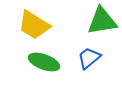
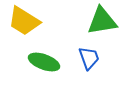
yellow trapezoid: moved 10 px left, 4 px up
blue trapezoid: rotated 110 degrees clockwise
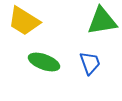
blue trapezoid: moved 1 px right, 5 px down
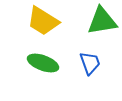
yellow trapezoid: moved 19 px right
green ellipse: moved 1 px left, 1 px down
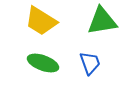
yellow trapezoid: moved 2 px left
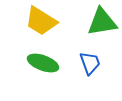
green triangle: moved 1 px down
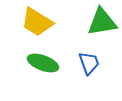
yellow trapezoid: moved 4 px left, 1 px down
blue trapezoid: moved 1 px left
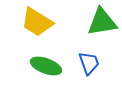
green ellipse: moved 3 px right, 3 px down
